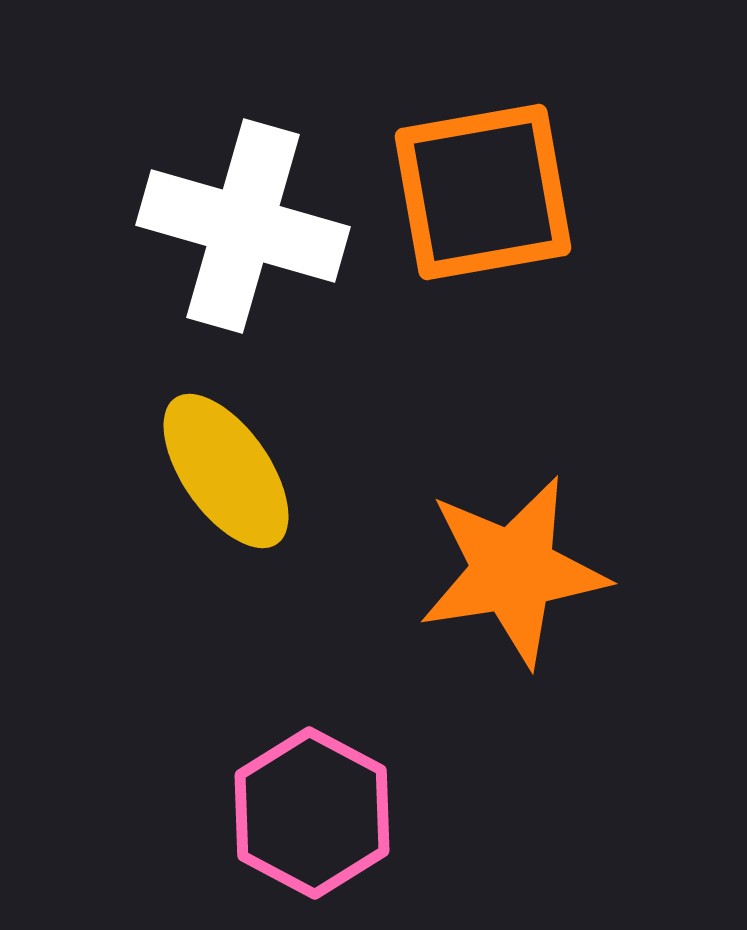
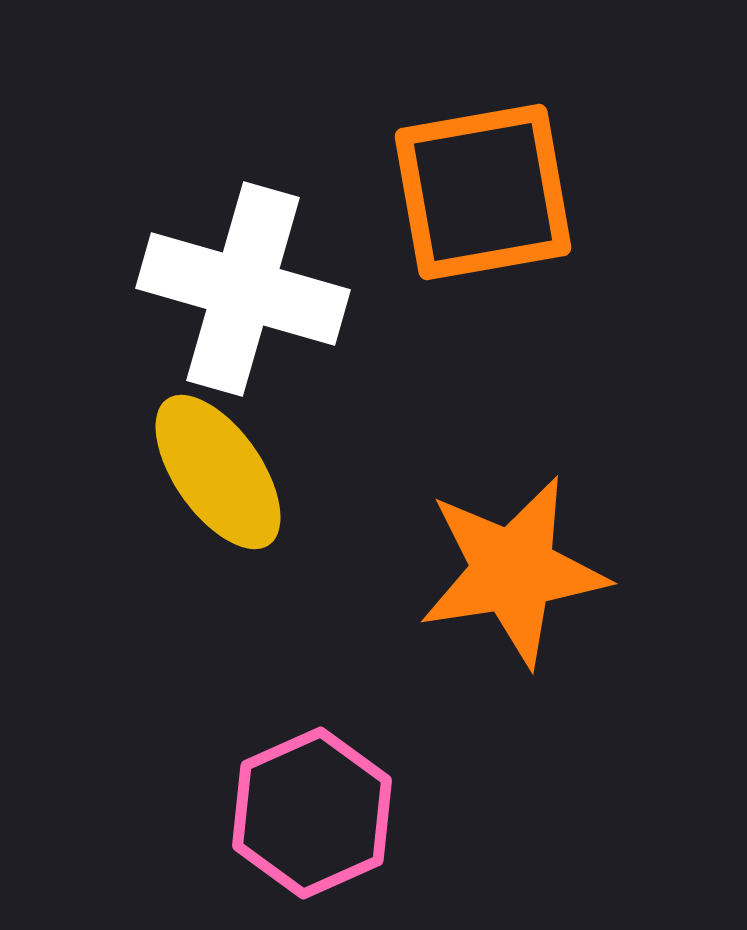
white cross: moved 63 px down
yellow ellipse: moved 8 px left, 1 px down
pink hexagon: rotated 8 degrees clockwise
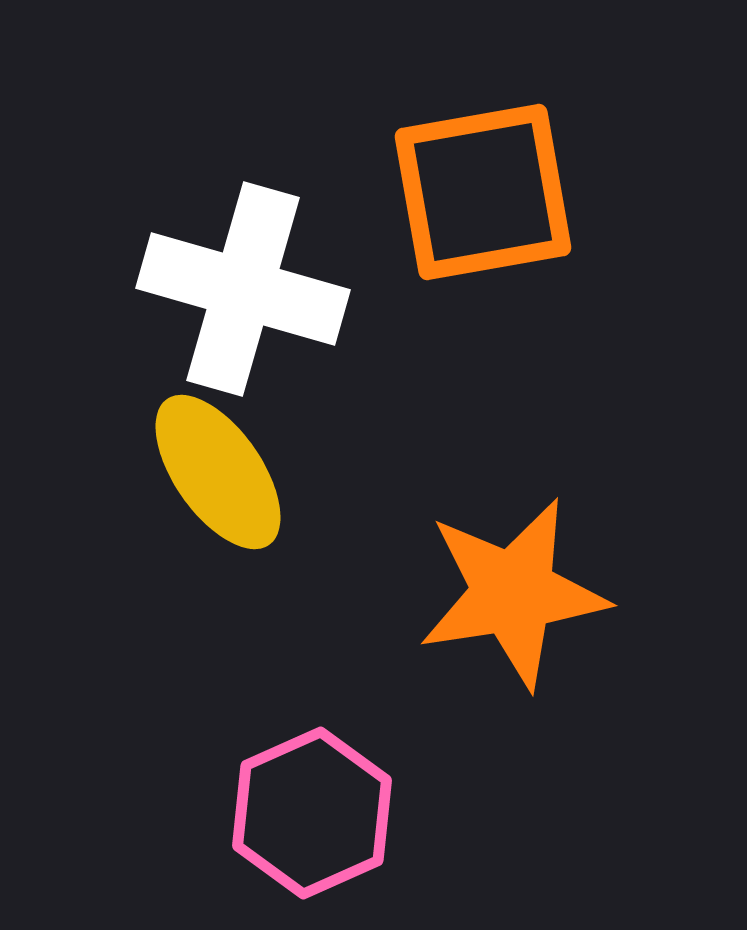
orange star: moved 22 px down
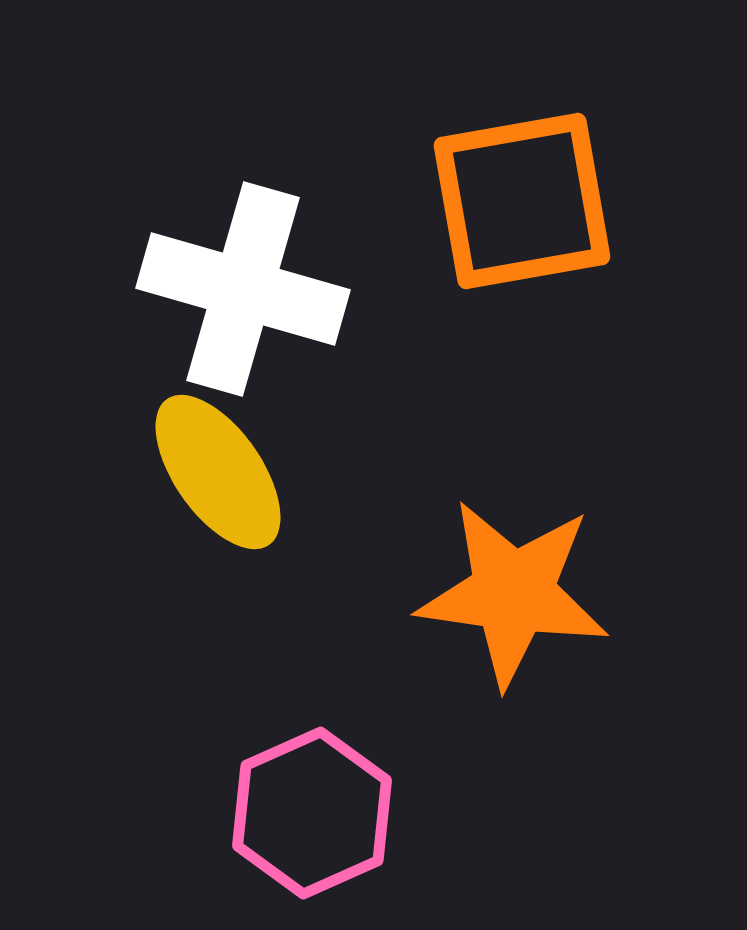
orange square: moved 39 px right, 9 px down
orange star: rotated 17 degrees clockwise
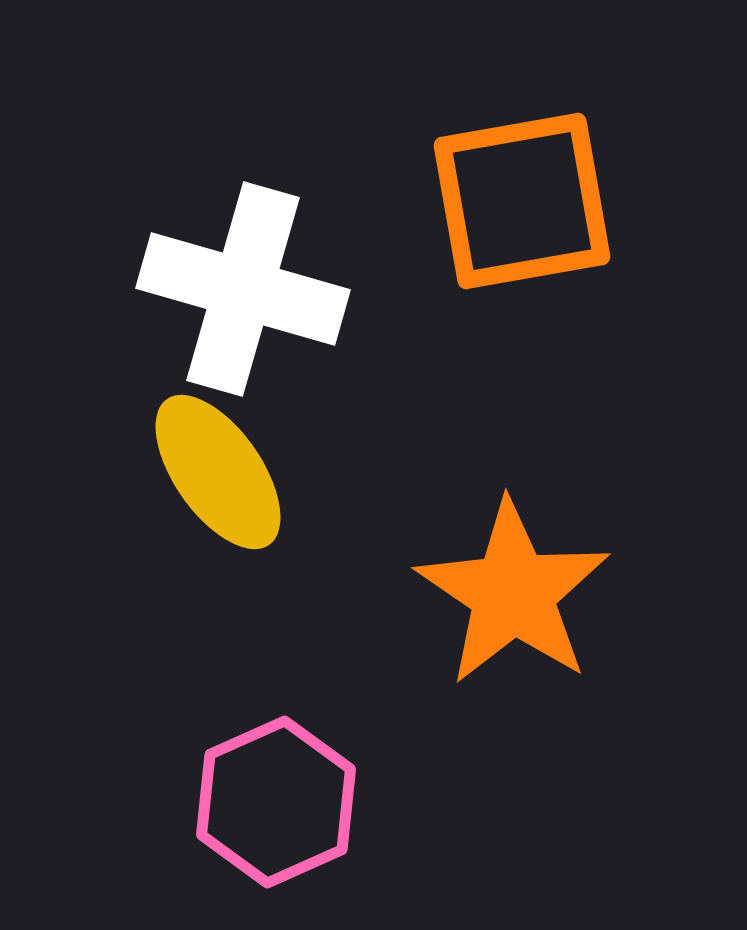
orange star: rotated 26 degrees clockwise
pink hexagon: moved 36 px left, 11 px up
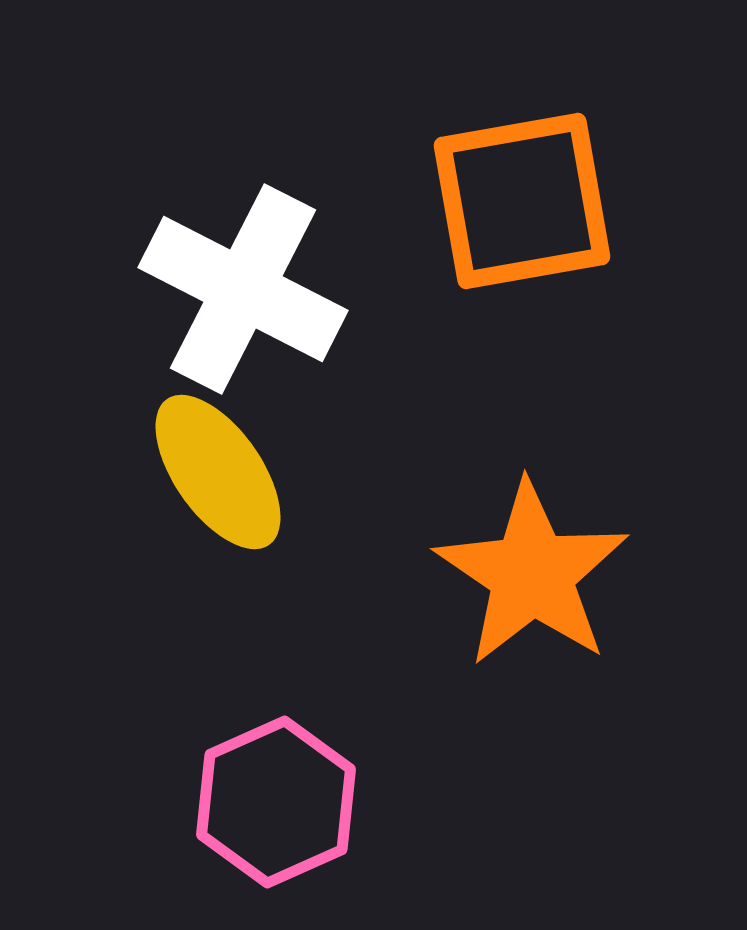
white cross: rotated 11 degrees clockwise
orange star: moved 19 px right, 19 px up
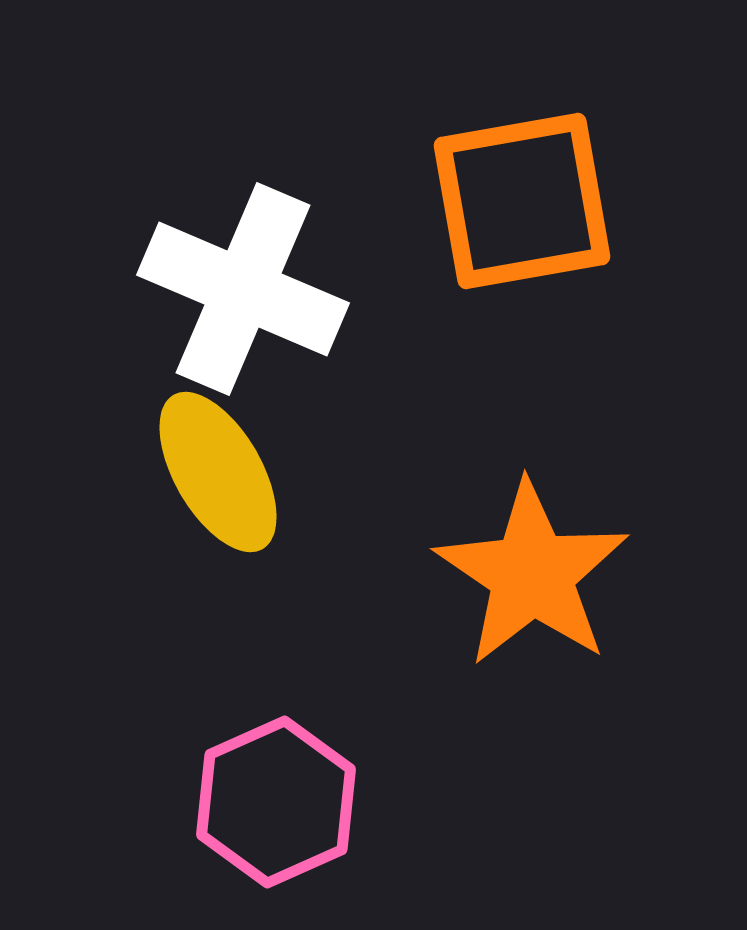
white cross: rotated 4 degrees counterclockwise
yellow ellipse: rotated 5 degrees clockwise
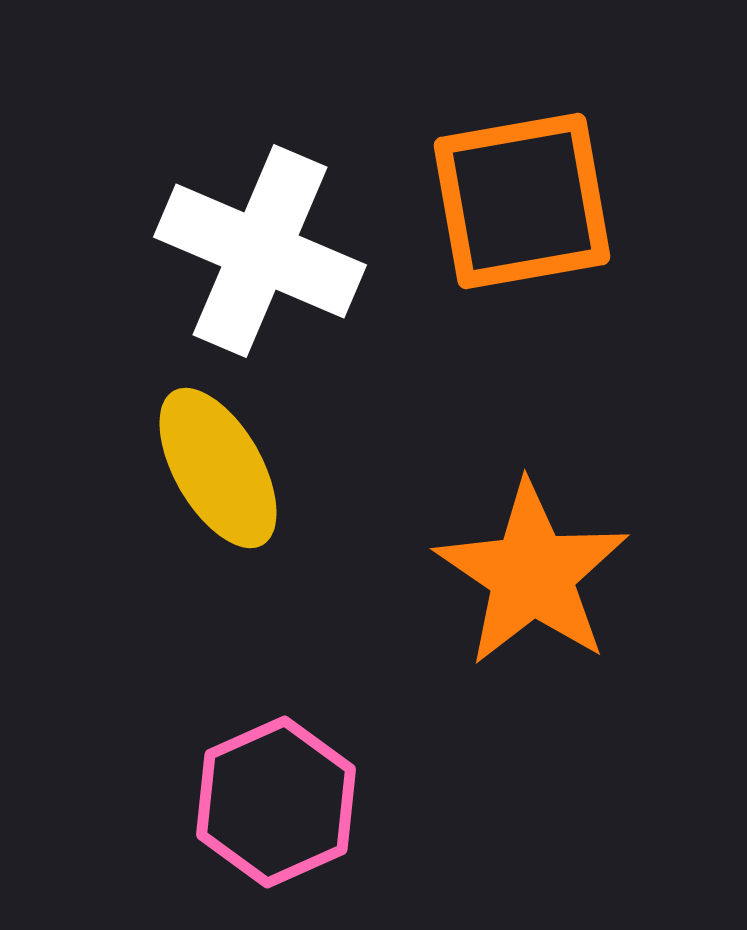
white cross: moved 17 px right, 38 px up
yellow ellipse: moved 4 px up
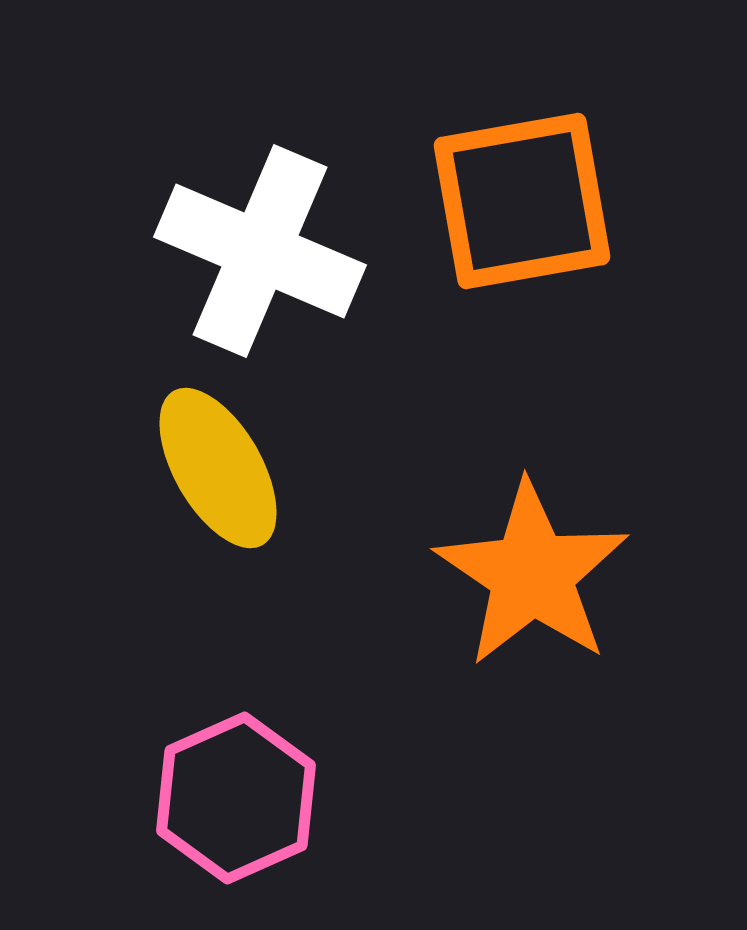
pink hexagon: moved 40 px left, 4 px up
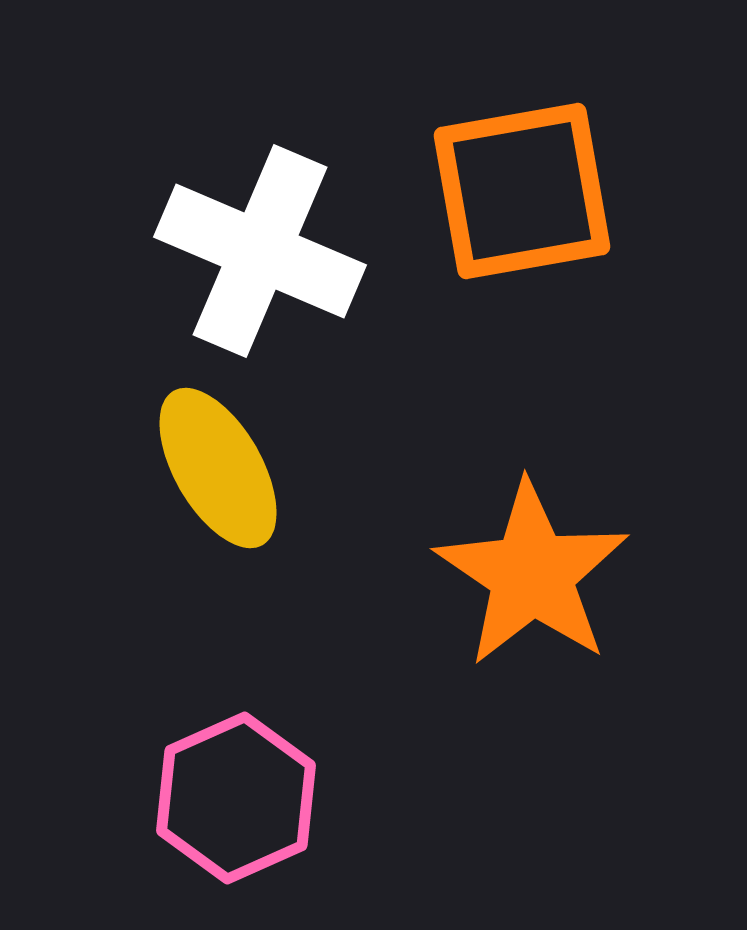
orange square: moved 10 px up
